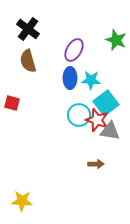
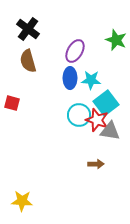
purple ellipse: moved 1 px right, 1 px down
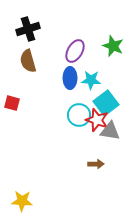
black cross: rotated 35 degrees clockwise
green star: moved 3 px left, 6 px down
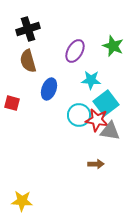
blue ellipse: moved 21 px left, 11 px down; rotated 20 degrees clockwise
red star: rotated 10 degrees counterclockwise
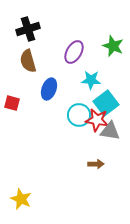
purple ellipse: moved 1 px left, 1 px down
yellow star: moved 1 px left, 2 px up; rotated 20 degrees clockwise
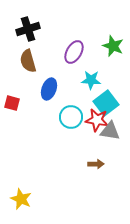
cyan circle: moved 8 px left, 2 px down
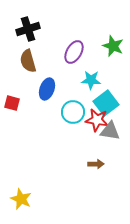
blue ellipse: moved 2 px left
cyan circle: moved 2 px right, 5 px up
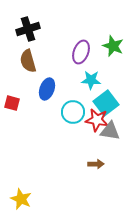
purple ellipse: moved 7 px right; rotated 10 degrees counterclockwise
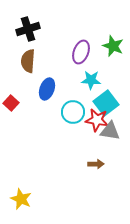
brown semicircle: rotated 20 degrees clockwise
red square: moved 1 px left; rotated 28 degrees clockwise
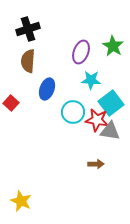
green star: rotated 10 degrees clockwise
cyan square: moved 5 px right
yellow star: moved 2 px down
